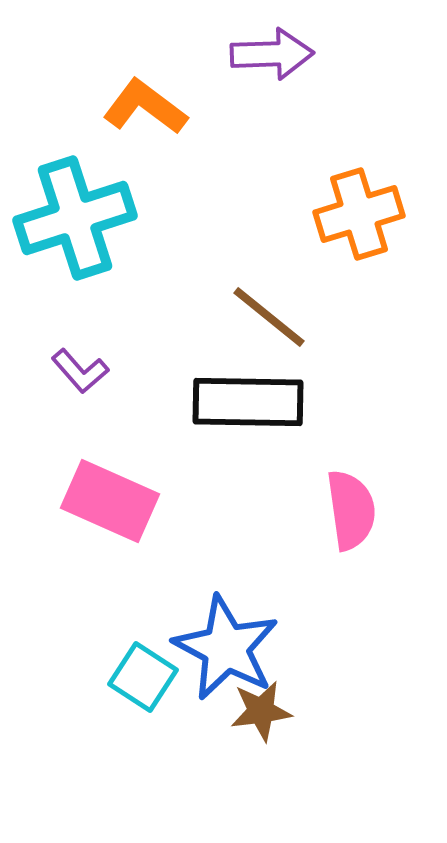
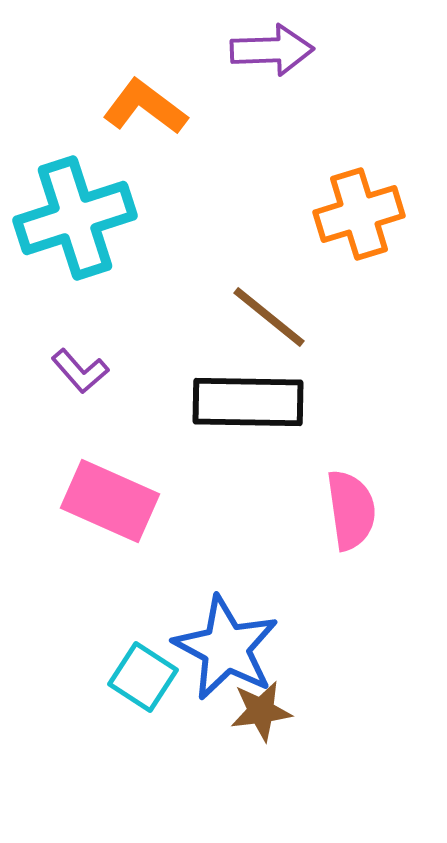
purple arrow: moved 4 px up
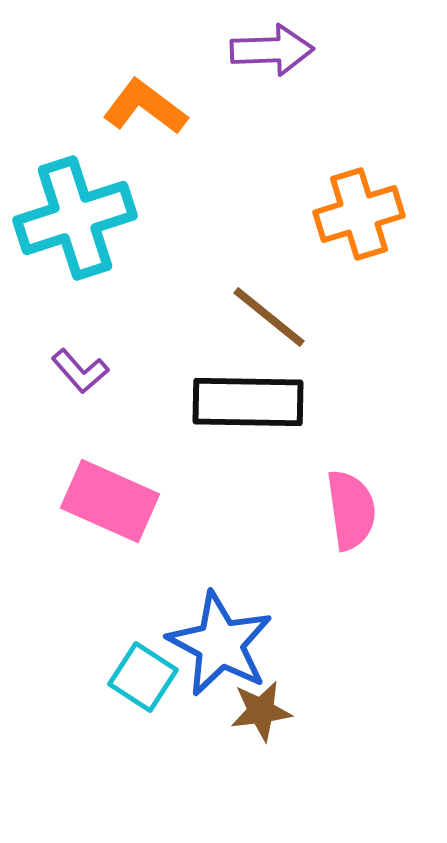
blue star: moved 6 px left, 4 px up
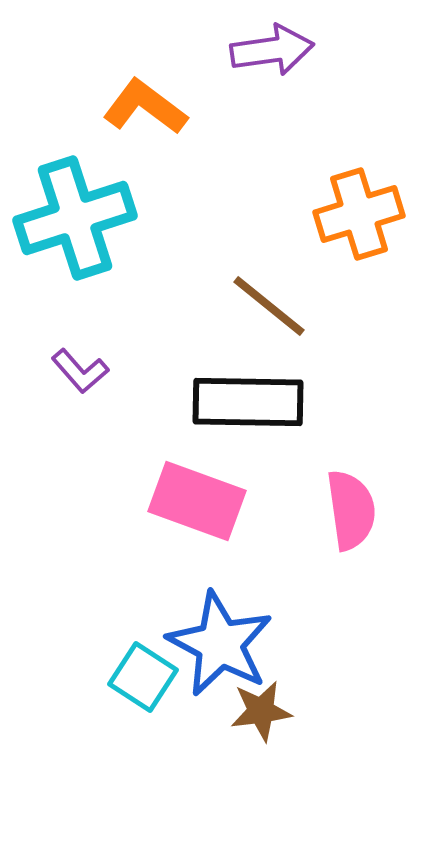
purple arrow: rotated 6 degrees counterclockwise
brown line: moved 11 px up
pink rectangle: moved 87 px right; rotated 4 degrees counterclockwise
